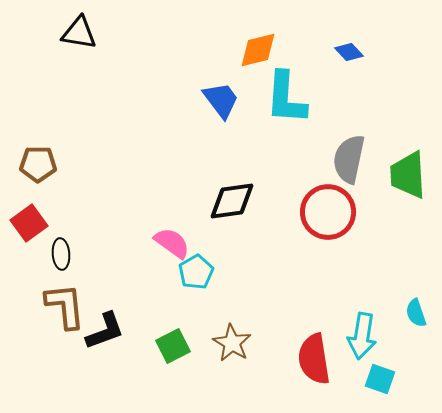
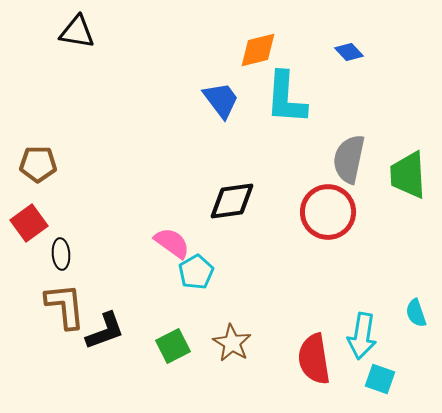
black triangle: moved 2 px left, 1 px up
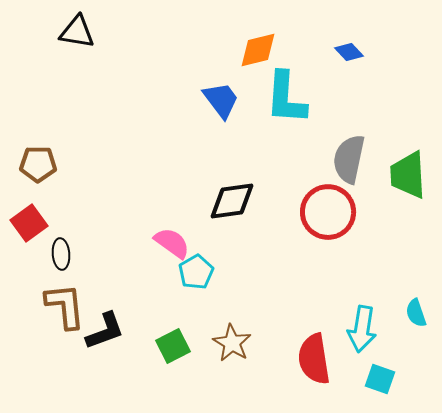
cyan arrow: moved 7 px up
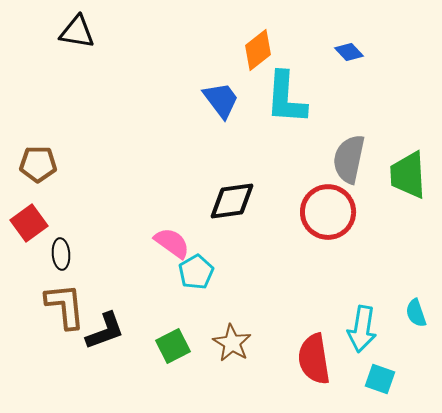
orange diamond: rotated 24 degrees counterclockwise
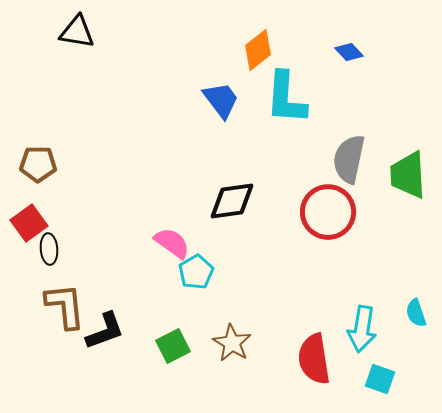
black ellipse: moved 12 px left, 5 px up
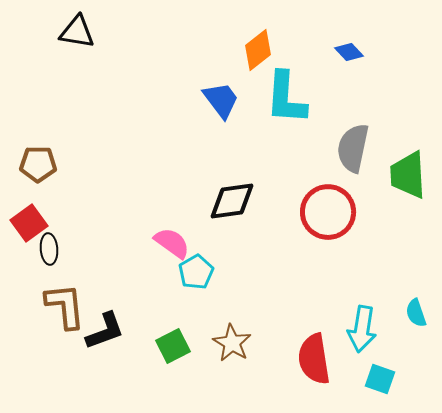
gray semicircle: moved 4 px right, 11 px up
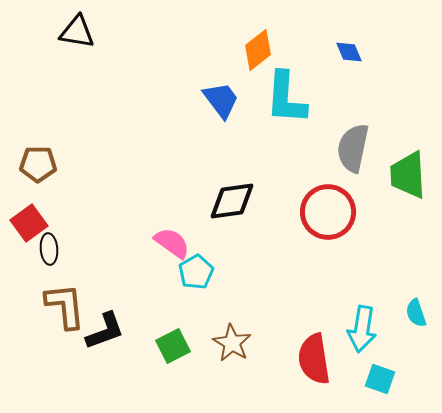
blue diamond: rotated 20 degrees clockwise
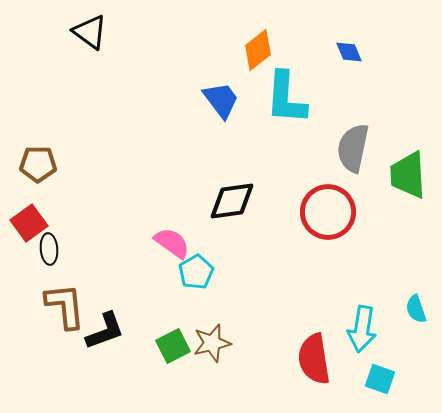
black triangle: moved 13 px right; rotated 27 degrees clockwise
cyan semicircle: moved 4 px up
brown star: moved 20 px left; rotated 27 degrees clockwise
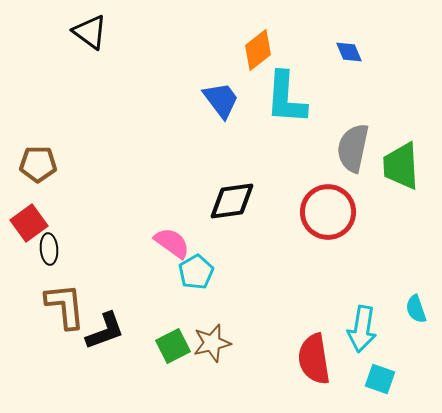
green trapezoid: moved 7 px left, 9 px up
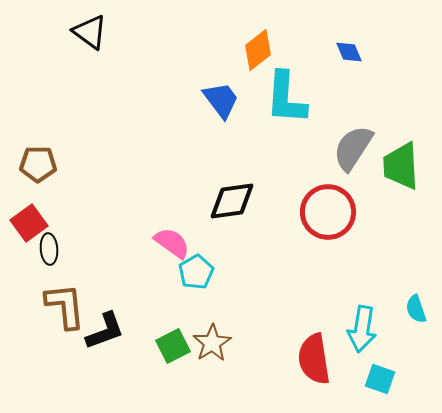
gray semicircle: rotated 21 degrees clockwise
brown star: rotated 18 degrees counterclockwise
